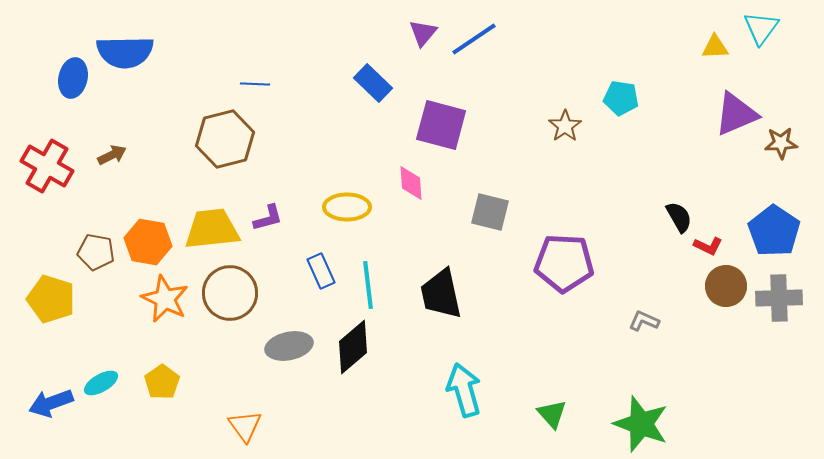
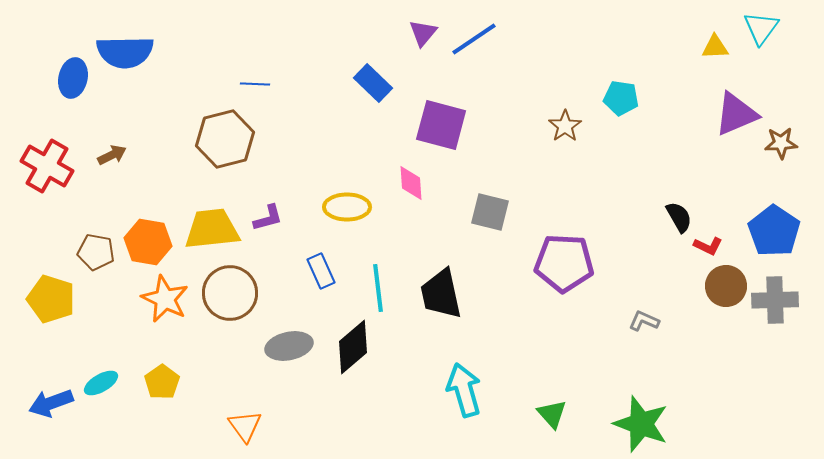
cyan line at (368, 285): moved 10 px right, 3 px down
gray cross at (779, 298): moved 4 px left, 2 px down
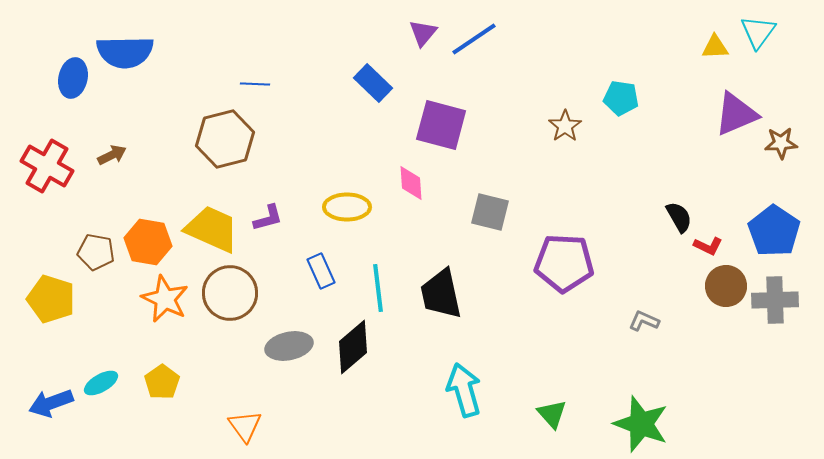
cyan triangle at (761, 28): moved 3 px left, 4 px down
yellow trapezoid at (212, 229): rotated 30 degrees clockwise
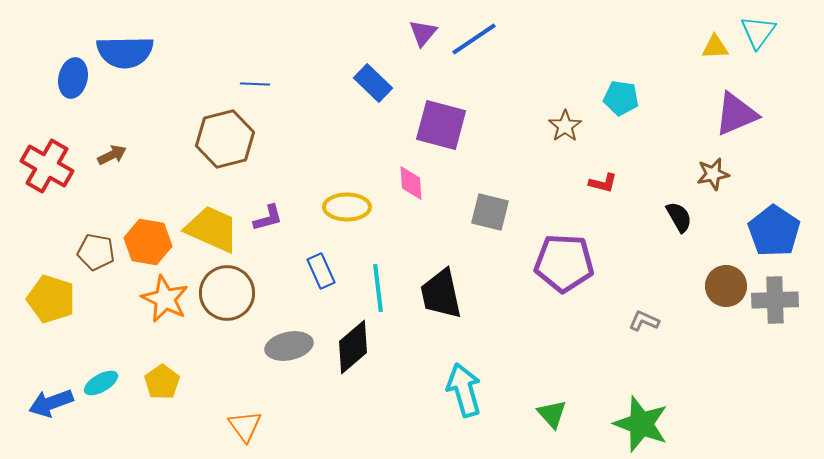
brown star at (781, 143): moved 68 px left, 31 px down; rotated 8 degrees counterclockwise
red L-shape at (708, 246): moved 105 px left, 63 px up; rotated 12 degrees counterclockwise
brown circle at (230, 293): moved 3 px left
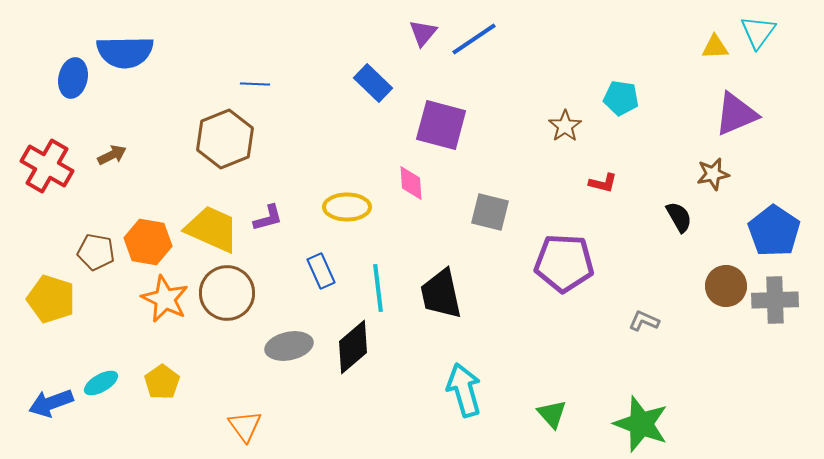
brown hexagon at (225, 139): rotated 8 degrees counterclockwise
